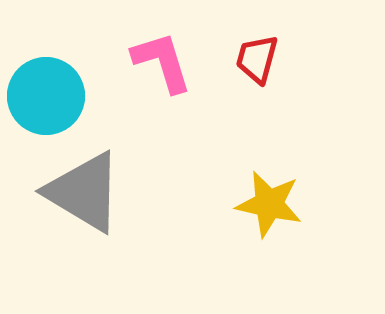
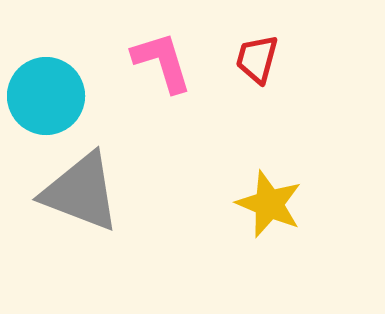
gray triangle: moved 3 px left; rotated 10 degrees counterclockwise
yellow star: rotated 10 degrees clockwise
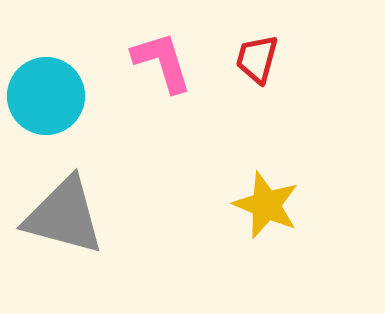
gray triangle: moved 17 px left, 24 px down; rotated 6 degrees counterclockwise
yellow star: moved 3 px left, 1 px down
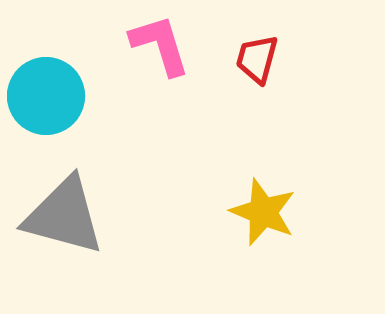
pink L-shape: moved 2 px left, 17 px up
yellow star: moved 3 px left, 7 px down
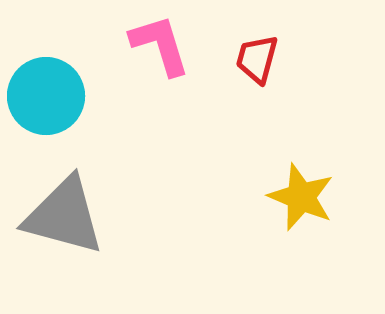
yellow star: moved 38 px right, 15 px up
